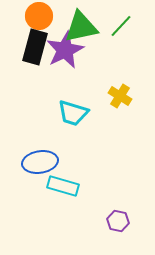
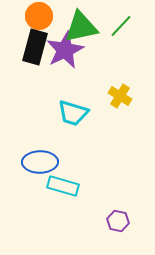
blue ellipse: rotated 8 degrees clockwise
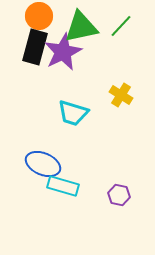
purple star: moved 2 px left, 2 px down
yellow cross: moved 1 px right, 1 px up
blue ellipse: moved 3 px right, 2 px down; rotated 24 degrees clockwise
purple hexagon: moved 1 px right, 26 px up
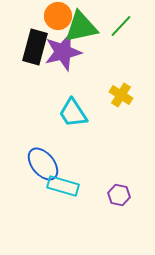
orange circle: moved 19 px right
purple star: rotated 12 degrees clockwise
cyan trapezoid: rotated 40 degrees clockwise
blue ellipse: rotated 28 degrees clockwise
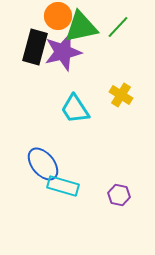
green line: moved 3 px left, 1 px down
cyan trapezoid: moved 2 px right, 4 px up
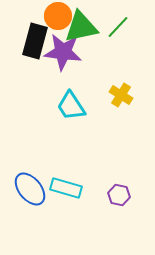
black rectangle: moved 6 px up
purple star: rotated 21 degrees clockwise
cyan trapezoid: moved 4 px left, 3 px up
blue ellipse: moved 13 px left, 25 px down
cyan rectangle: moved 3 px right, 2 px down
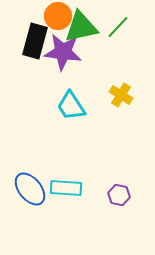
cyan rectangle: rotated 12 degrees counterclockwise
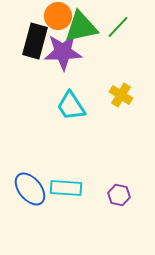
purple star: rotated 9 degrees counterclockwise
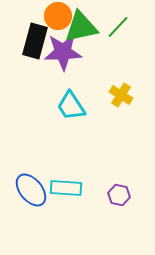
blue ellipse: moved 1 px right, 1 px down
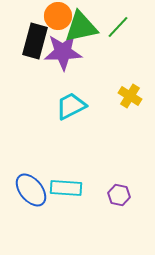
yellow cross: moved 9 px right, 1 px down
cyan trapezoid: rotated 96 degrees clockwise
